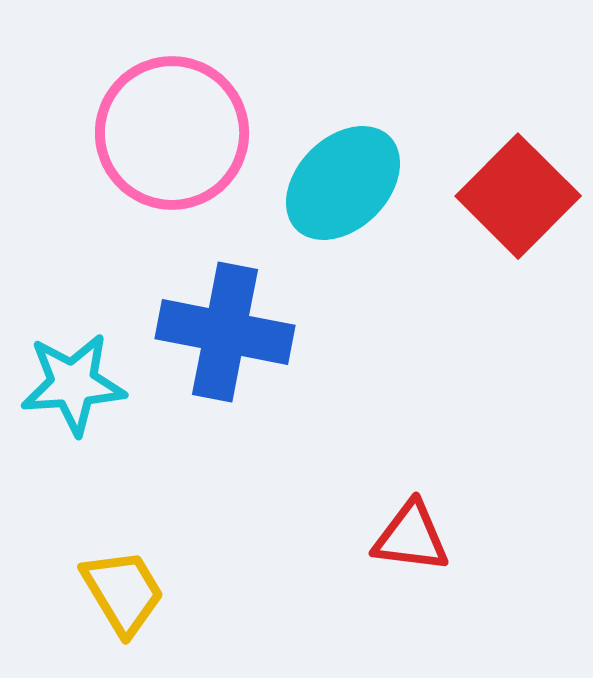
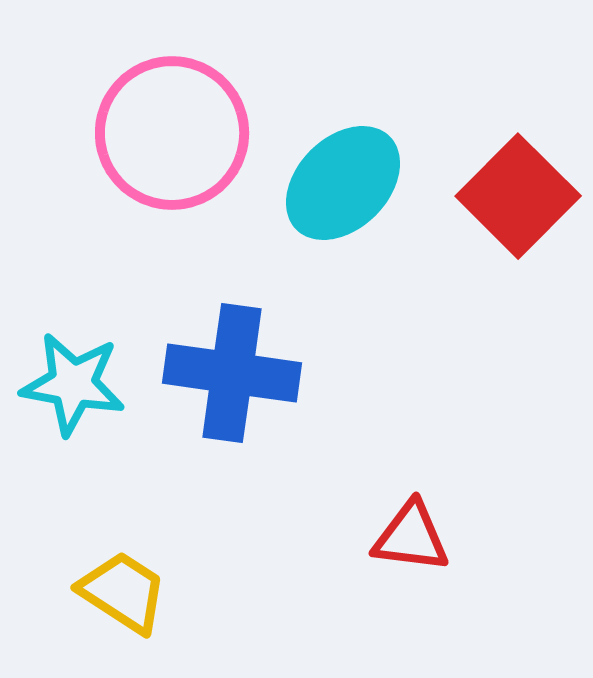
blue cross: moved 7 px right, 41 px down; rotated 3 degrees counterclockwise
cyan star: rotated 14 degrees clockwise
yellow trapezoid: rotated 26 degrees counterclockwise
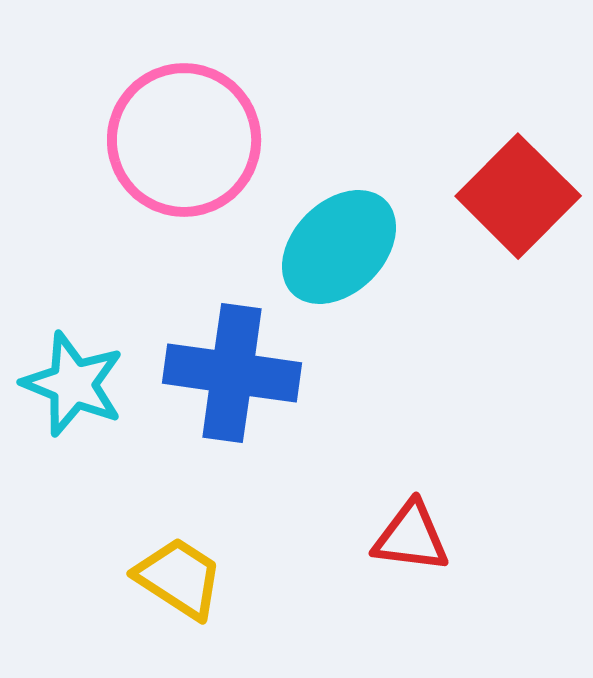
pink circle: moved 12 px right, 7 px down
cyan ellipse: moved 4 px left, 64 px down
cyan star: rotated 12 degrees clockwise
yellow trapezoid: moved 56 px right, 14 px up
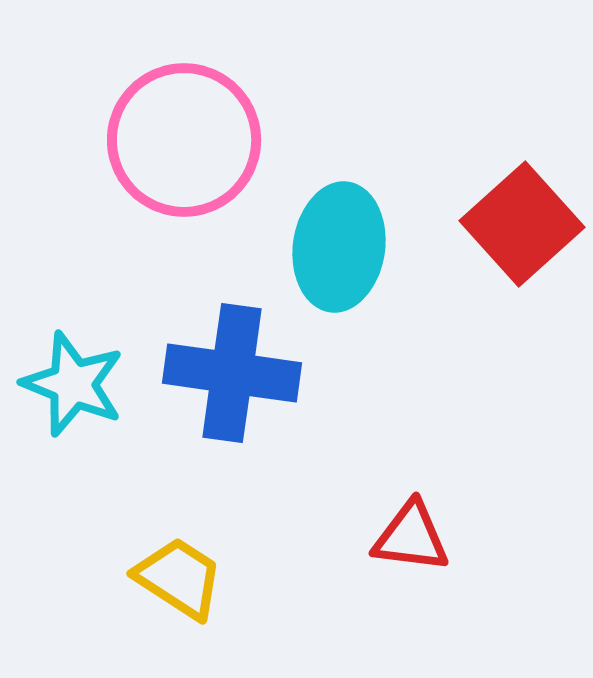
red square: moved 4 px right, 28 px down; rotated 3 degrees clockwise
cyan ellipse: rotated 37 degrees counterclockwise
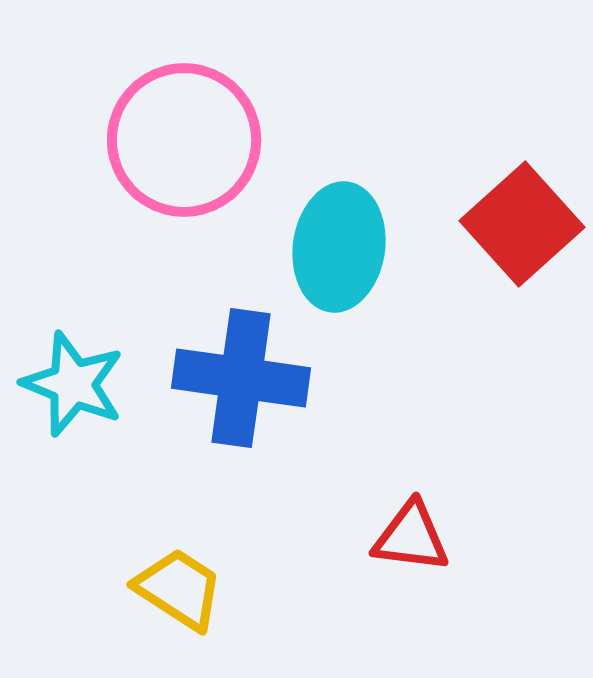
blue cross: moved 9 px right, 5 px down
yellow trapezoid: moved 11 px down
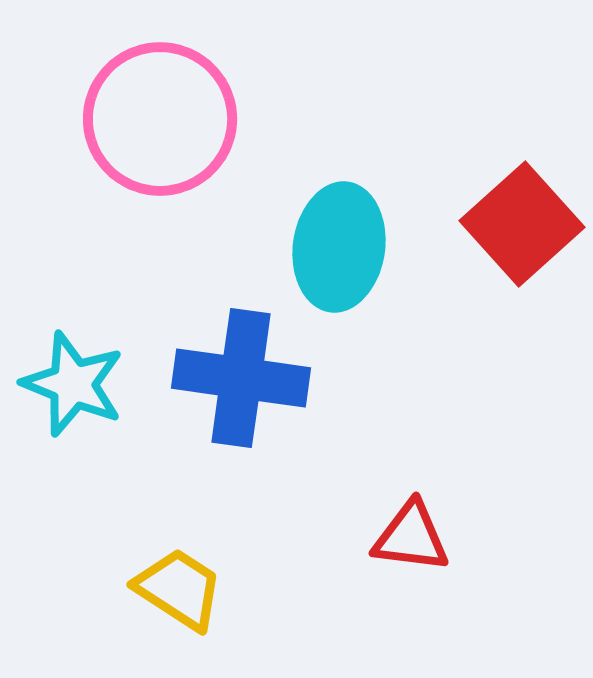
pink circle: moved 24 px left, 21 px up
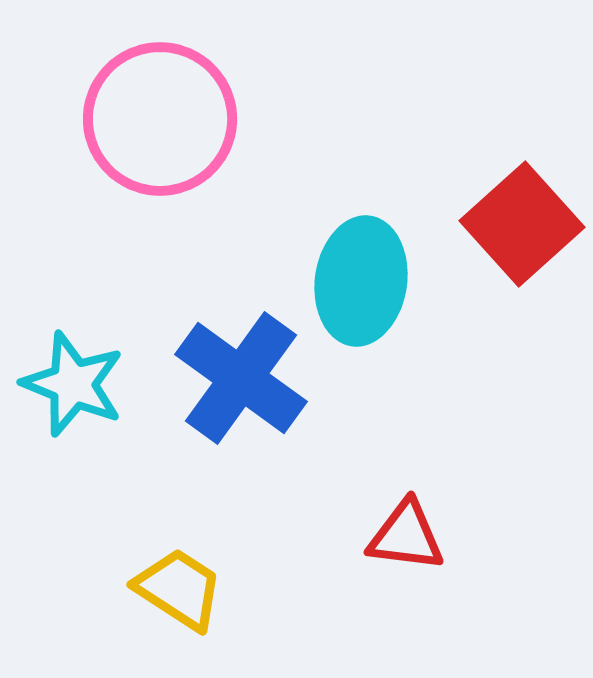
cyan ellipse: moved 22 px right, 34 px down
blue cross: rotated 28 degrees clockwise
red triangle: moved 5 px left, 1 px up
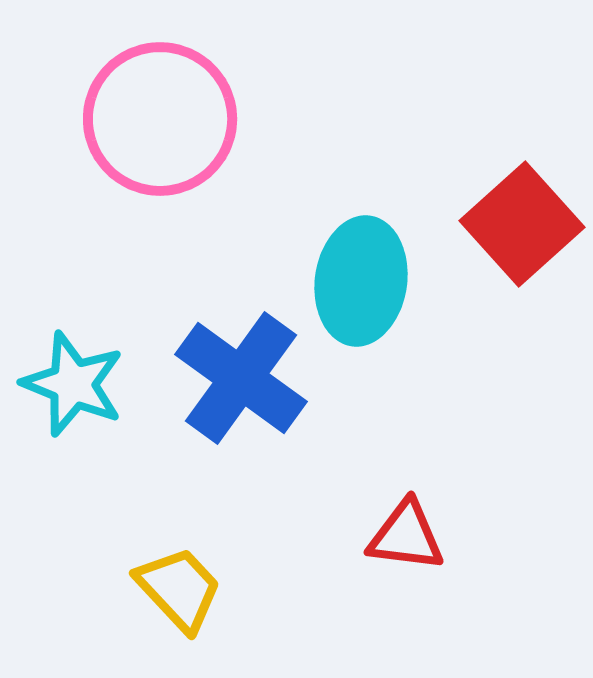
yellow trapezoid: rotated 14 degrees clockwise
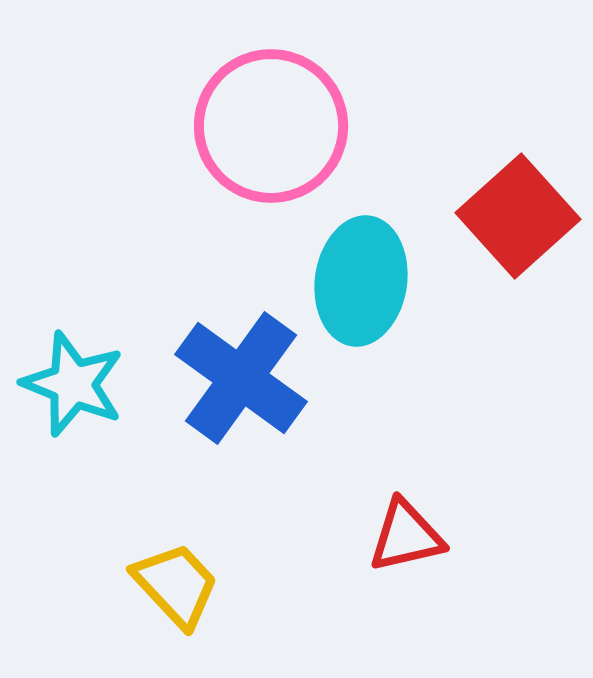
pink circle: moved 111 px right, 7 px down
red square: moved 4 px left, 8 px up
red triangle: rotated 20 degrees counterclockwise
yellow trapezoid: moved 3 px left, 4 px up
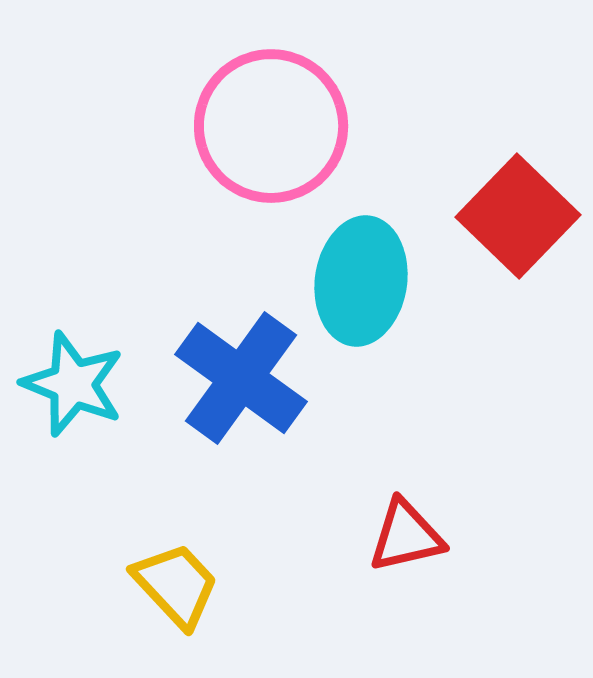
red square: rotated 4 degrees counterclockwise
